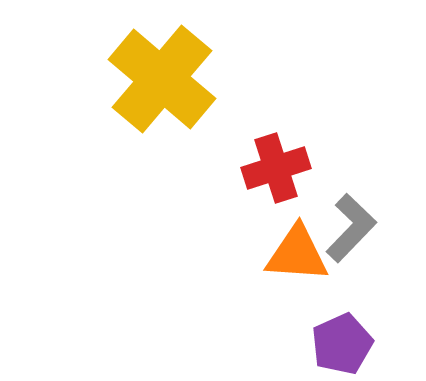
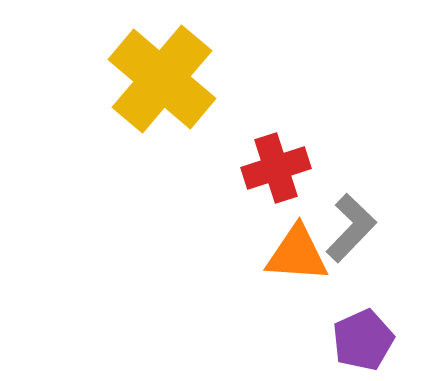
purple pentagon: moved 21 px right, 4 px up
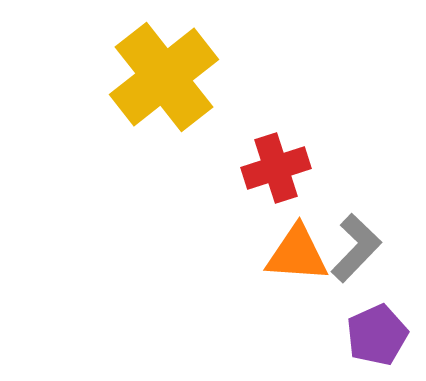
yellow cross: moved 2 px right, 2 px up; rotated 12 degrees clockwise
gray L-shape: moved 5 px right, 20 px down
purple pentagon: moved 14 px right, 5 px up
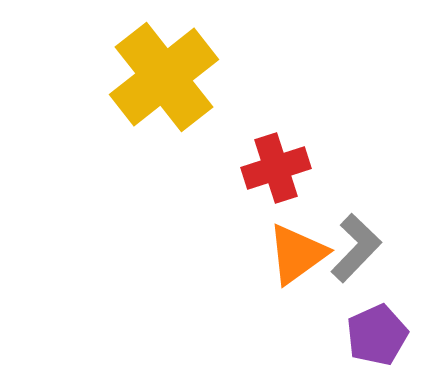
orange triangle: rotated 40 degrees counterclockwise
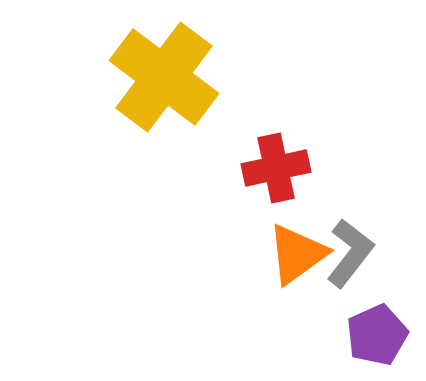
yellow cross: rotated 15 degrees counterclockwise
red cross: rotated 6 degrees clockwise
gray L-shape: moved 6 px left, 5 px down; rotated 6 degrees counterclockwise
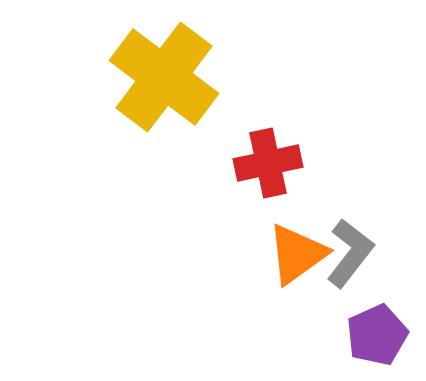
red cross: moved 8 px left, 5 px up
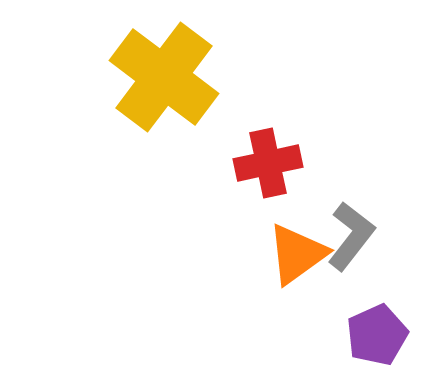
gray L-shape: moved 1 px right, 17 px up
